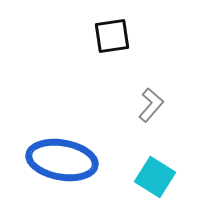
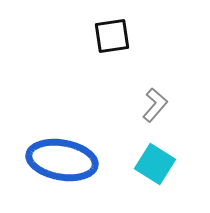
gray L-shape: moved 4 px right
cyan square: moved 13 px up
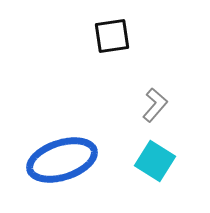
blue ellipse: rotated 28 degrees counterclockwise
cyan square: moved 3 px up
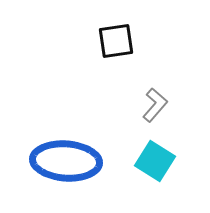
black square: moved 4 px right, 5 px down
blue ellipse: moved 4 px right, 1 px down; rotated 22 degrees clockwise
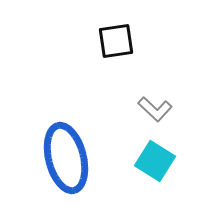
gray L-shape: moved 4 px down; rotated 92 degrees clockwise
blue ellipse: moved 3 px up; rotated 72 degrees clockwise
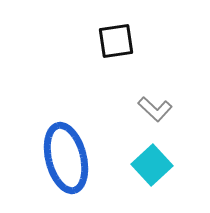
cyan square: moved 3 px left, 4 px down; rotated 15 degrees clockwise
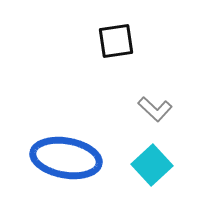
blue ellipse: rotated 66 degrees counterclockwise
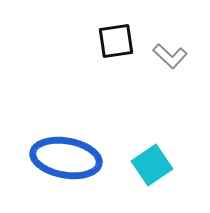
gray L-shape: moved 15 px right, 53 px up
cyan square: rotated 9 degrees clockwise
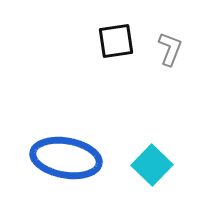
gray L-shape: moved 7 px up; rotated 112 degrees counterclockwise
cyan square: rotated 12 degrees counterclockwise
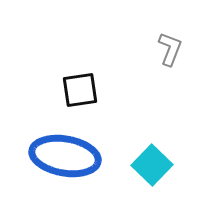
black square: moved 36 px left, 49 px down
blue ellipse: moved 1 px left, 2 px up
